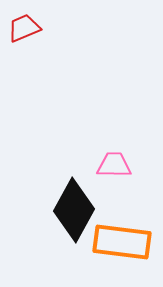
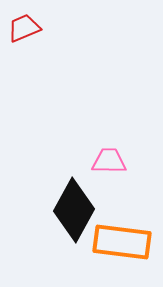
pink trapezoid: moved 5 px left, 4 px up
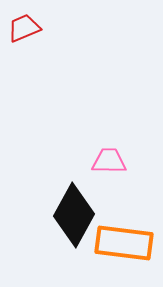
black diamond: moved 5 px down
orange rectangle: moved 2 px right, 1 px down
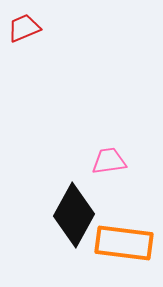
pink trapezoid: rotated 9 degrees counterclockwise
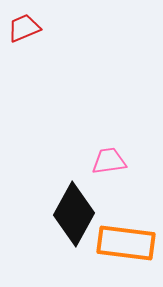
black diamond: moved 1 px up
orange rectangle: moved 2 px right
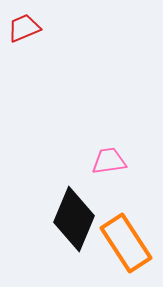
black diamond: moved 5 px down; rotated 6 degrees counterclockwise
orange rectangle: rotated 50 degrees clockwise
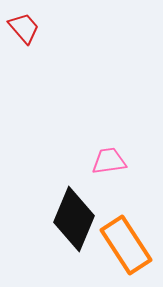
red trapezoid: rotated 72 degrees clockwise
orange rectangle: moved 2 px down
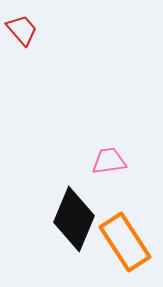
red trapezoid: moved 2 px left, 2 px down
orange rectangle: moved 1 px left, 3 px up
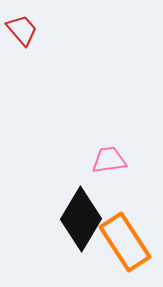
pink trapezoid: moved 1 px up
black diamond: moved 7 px right; rotated 8 degrees clockwise
